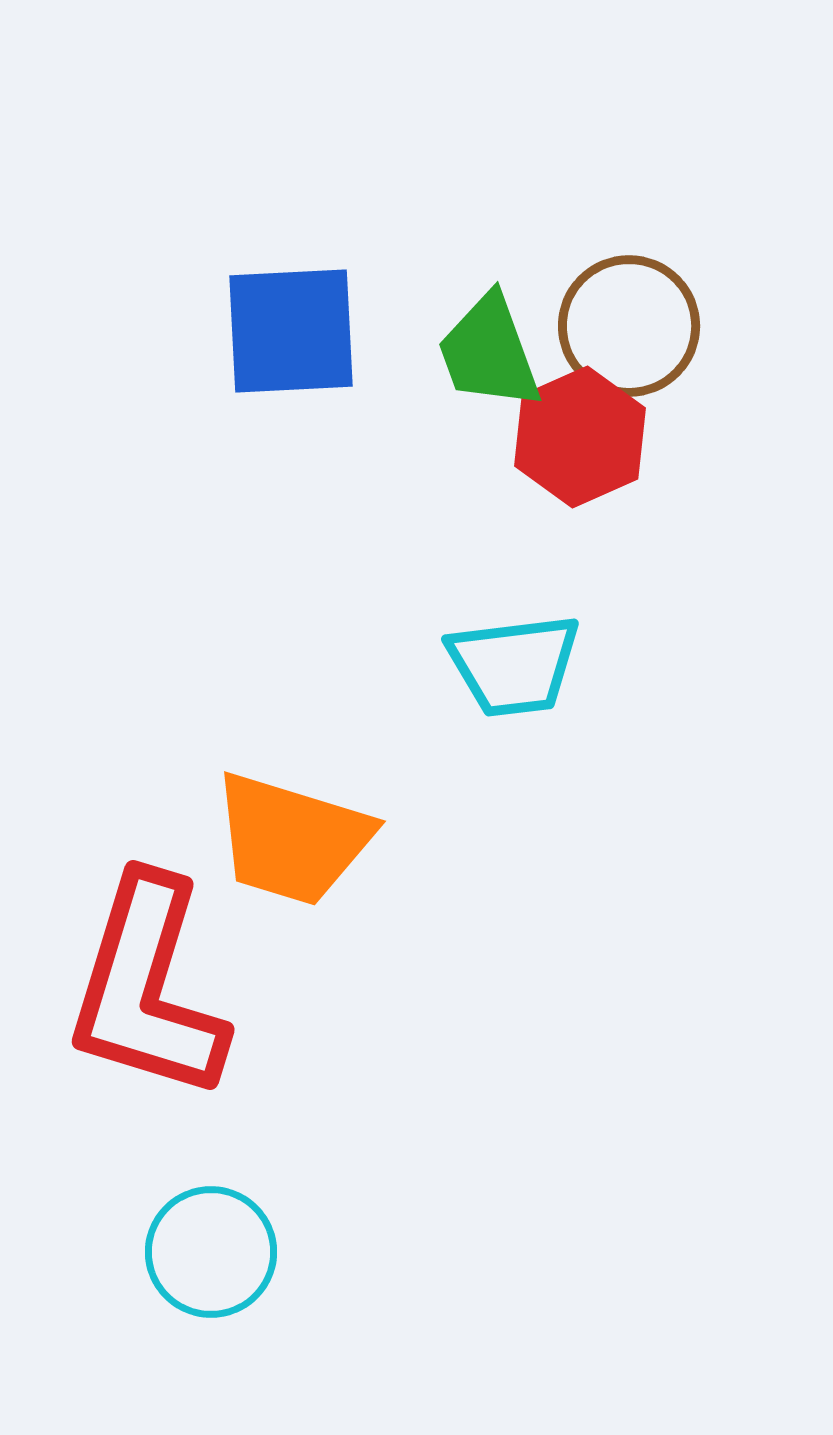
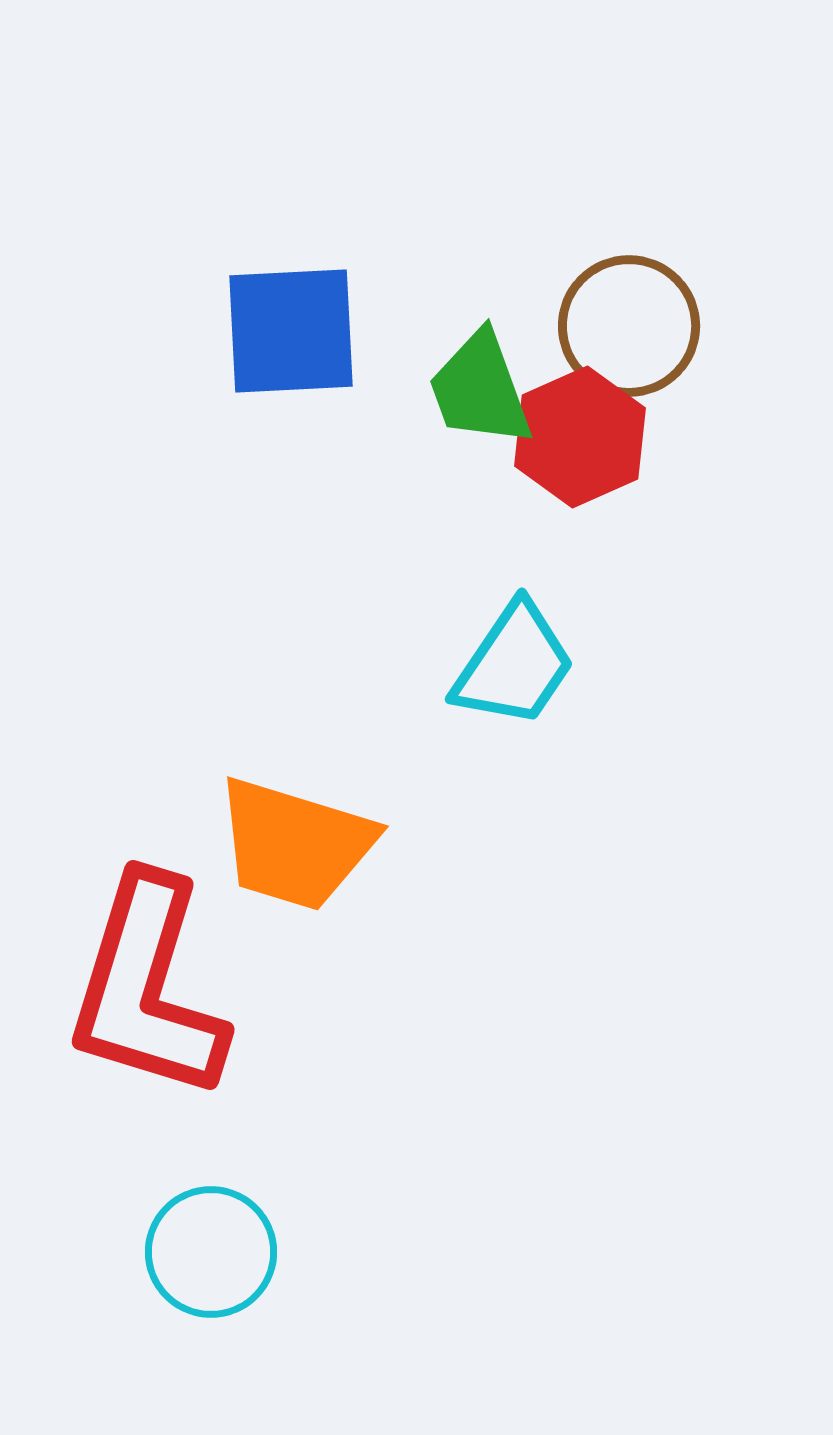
green trapezoid: moved 9 px left, 37 px down
cyan trapezoid: rotated 49 degrees counterclockwise
orange trapezoid: moved 3 px right, 5 px down
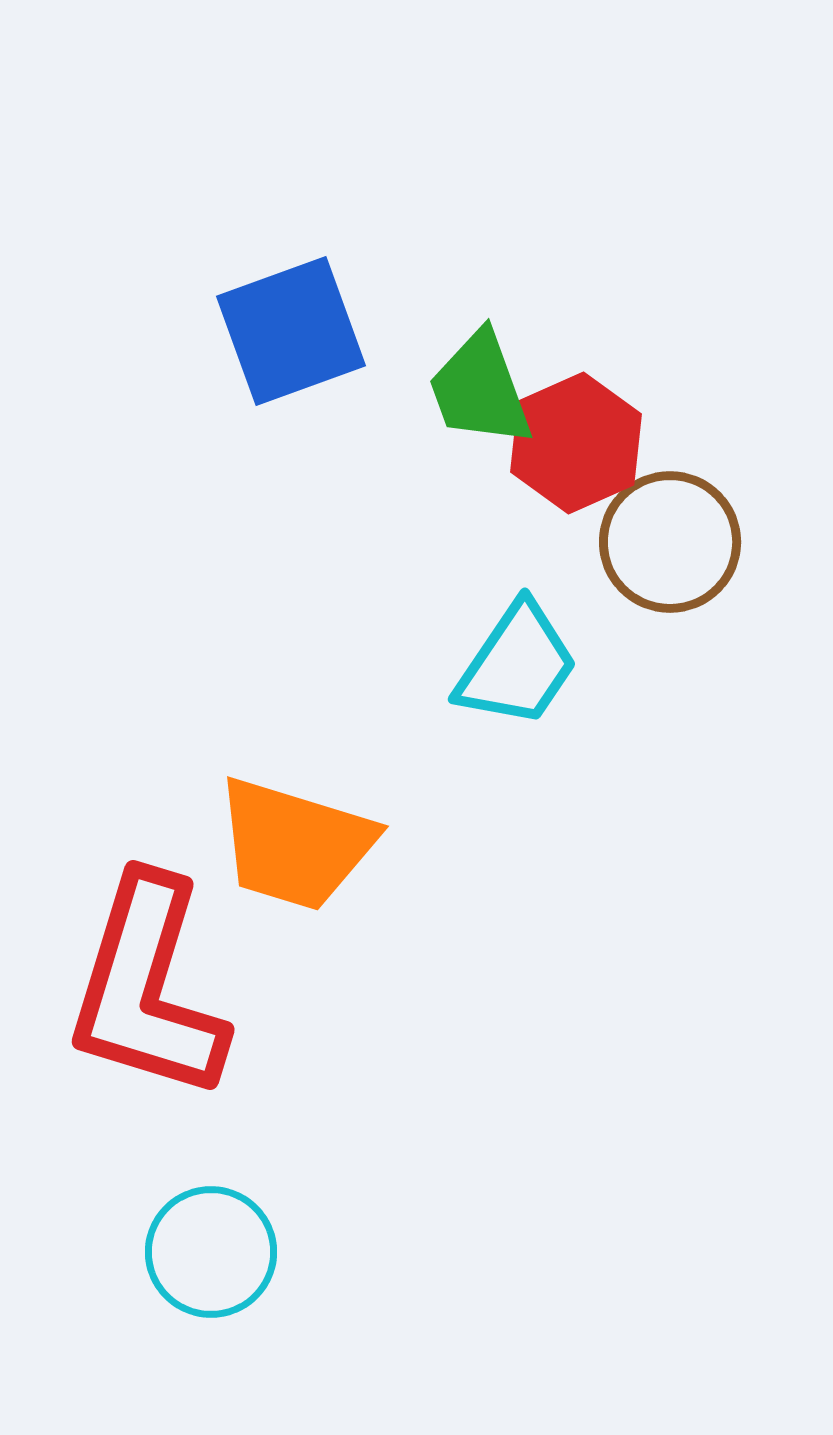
brown circle: moved 41 px right, 216 px down
blue square: rotated 17 degrees counterclockwise
red hexagon: moved 4 px left, 6 px down
cyan trapezoid: moved 3 px right
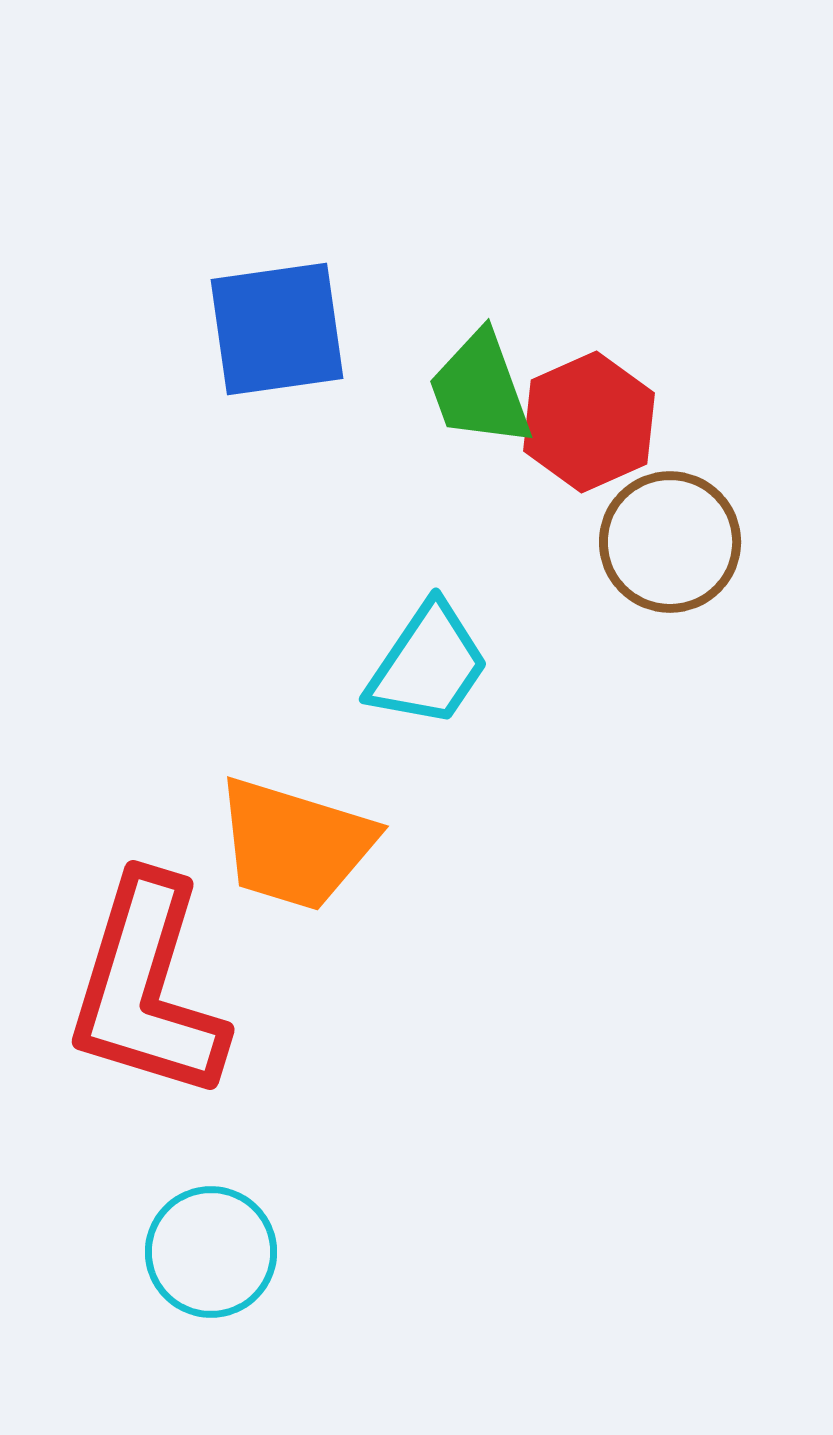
blue square: moved 14 px left, 2 px up; rotated 12 degrees clockwise
red hexagon: moved 13 px right, 21 px up
cyan trapezoid: moved 89 px left
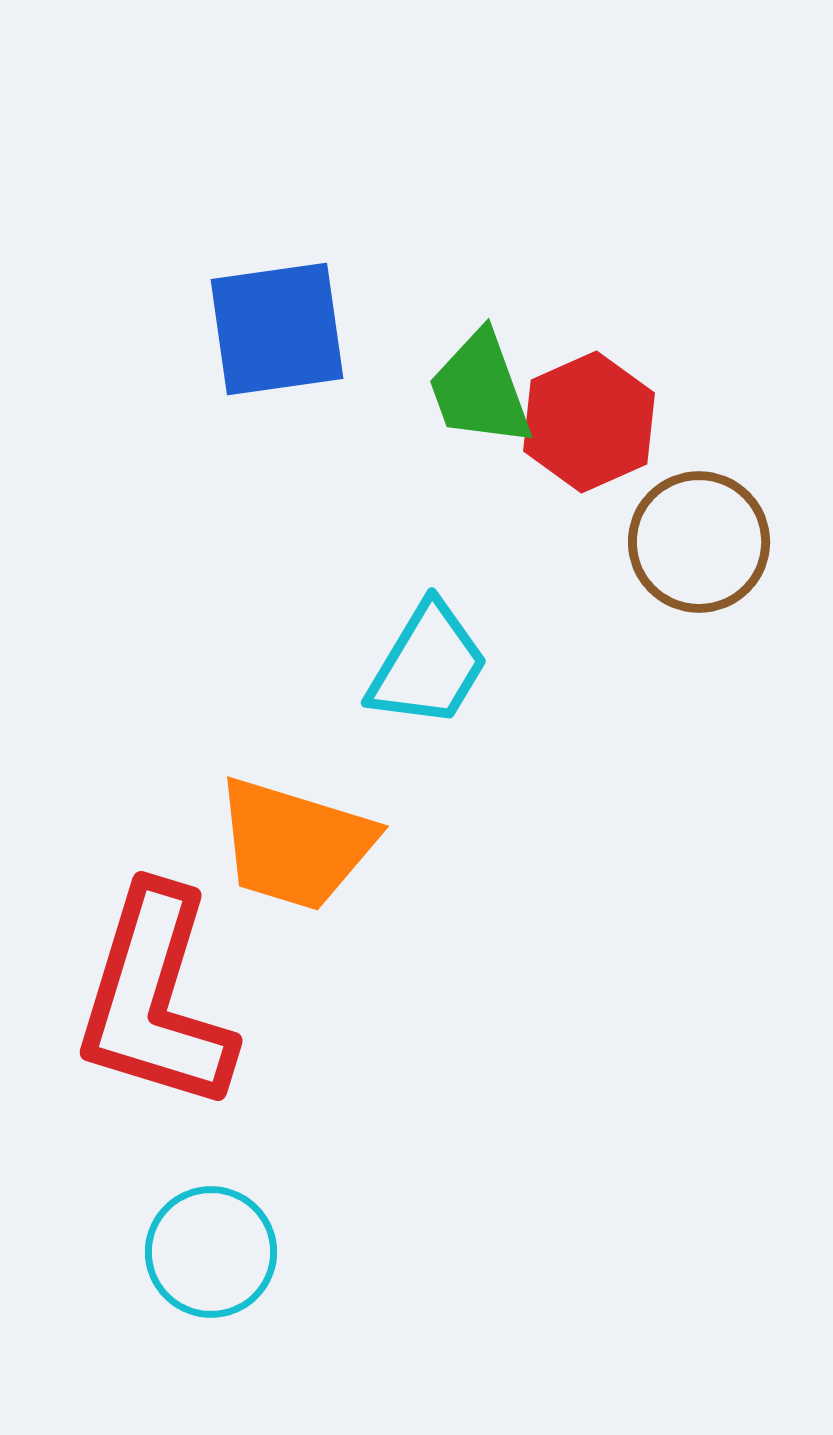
brown circle: moved 29 px right
cyan trapezoid: rotated 3 degrees counterclockwise
red L-shape: moved 8 px right, 11 px down
